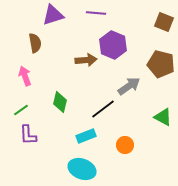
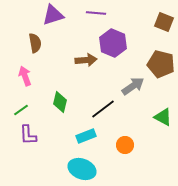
purple hexagon: moved 2 px up
gray arrow: moved 4 px right
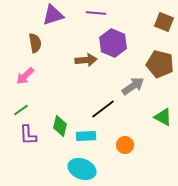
brown pentagon: moved 1 px left
pink arrow: rotated 114 degrees counterclockwise
green diamond: moved 24 px down
cyan rectangle: rotated 18 degrees clockwise
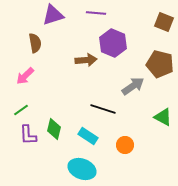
black line: rotated 55 degrees clockwise
green diamond: moved 6 px left, 3 px down
cyan rectangle: moved 2 px right; rotated 36 degrees clockwise
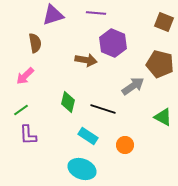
brown arrow: rotated 15 degrees clockwise
green diamond: moved 14 px right, 27 px up
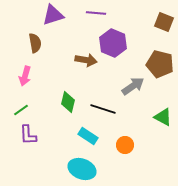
pink arrow: rotated 30 degrees counterclockwise
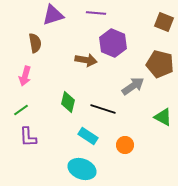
purple L-shape: moved 2 px down
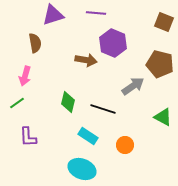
green line: moved 4 px left, 7 px up
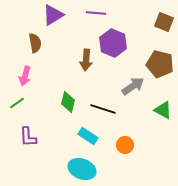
purple triangle: rotated 15 degrees counterclockwise
brown arrow: rotated 85 degrees clockwise
green triangle: moved 7 px up
